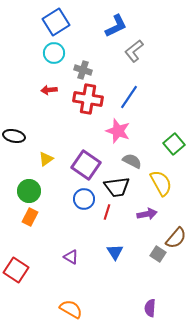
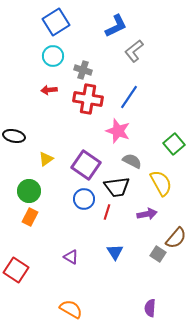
cyan circle: moved 1 px left, 3 px down
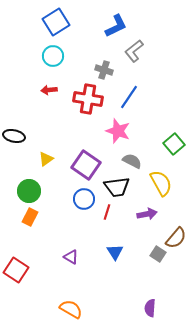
gray cross: moved 21 px right
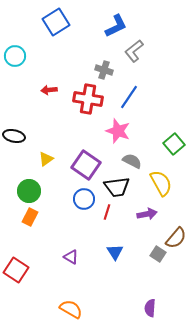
cyan circle: moved 38 px left
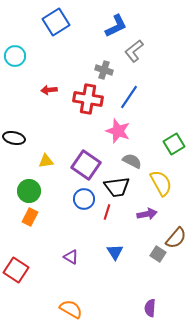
black ellipse: moved 2 px down
green square: rotated 10 degrees clockwise
yellow triangle: moved 2 px down; rotated 28 degrees clockwise
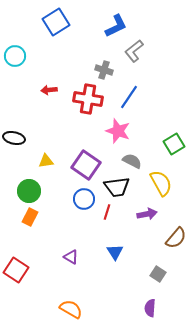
gray square: moved 20 px down
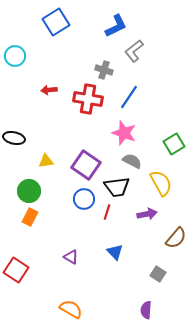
pink star: moved 6 px right, 2 px down
blue triangle: rotated 12 degrees counterclockwise
purple semicircle: moved 4 px left, 2 px down
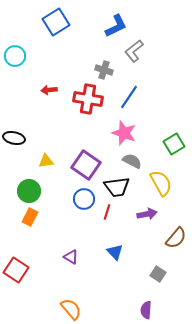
orange semicircle: rotated 20 degrees clockwise
